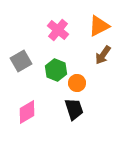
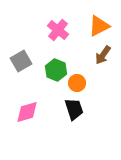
pink diamond: rotated 15 degrees clockwise
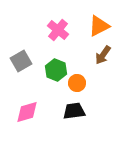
black trapezoid: moved 2 px down; rotated 80 degrees counterclockwise
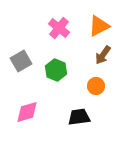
pink cross: moved 1 px right, 2 px up
orange circle: moved 19 px right, 3 px down
black trapezoid: moved 5 px right, 6 px down
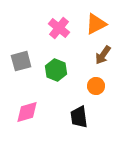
orange triangle: moved 3 px left, 2 px up
gray square: rotated 15 degrees clockwise
black trapezoid: rotated 90 degrees counterclockwise
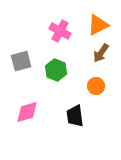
orange triangle: moved 2 px right, 1 px down
pink cross: moved 1 px right, 3 px down; rotated 10 degrees counterclockwise
brown arrow: moved 2 px left, 2 px up
black trapezoid: moved 4 px left, 1 px up
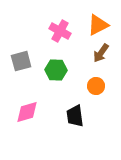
green hexagon: rotated 20 degrees counterclockwise
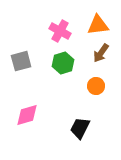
orange triangle: rotated 20 degrees clockwise
green hexagon: moved 7 px right, 7 px up; rotated 20 degrees counterclockwise
pink diamond: moved 3 px down
black trapezoid: moved 5 px right, 12 px down; rotated 35 degrees clockwise
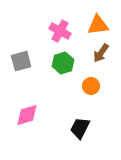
orange circle: moved 5 px left
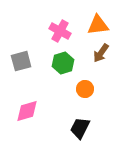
orange circle: moved 6 px left, 3 px down
pink diamond: moved 4 px up
